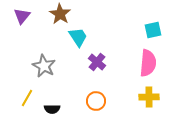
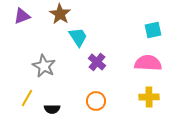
purple triangle: rotated 30 degrees clockwise
pink semicircle: rotated 92 degrees counterclockwise
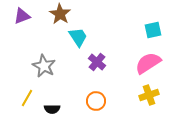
pink semicircle: rotated 36 degrees counterclockwise
yellow cross: moved 2 px up; rotated 18 degrees counterclockwise
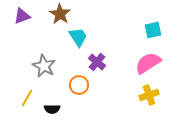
orange circle: moved 17 px left, 16 px up
